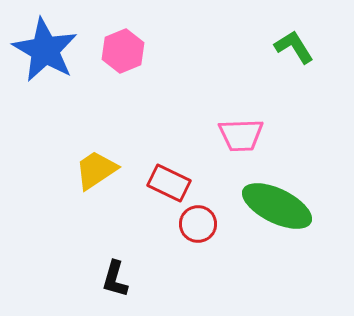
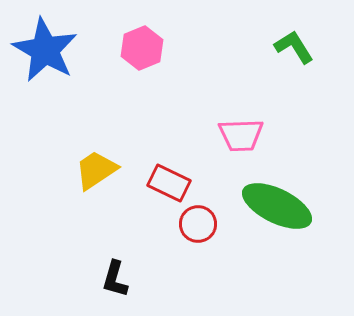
pink hexagon: moved 19 px right, 3 px up
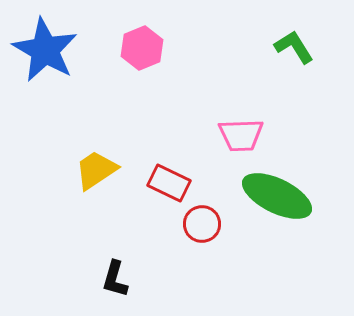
green ellipse: moved 10 px up
red circle: moved 4 px right
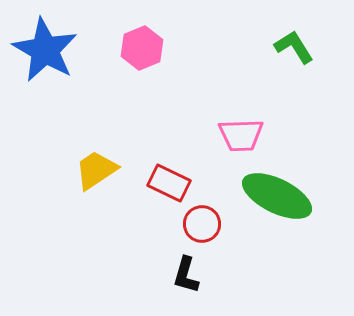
black L-shape: moved 71 px right, 4 px up
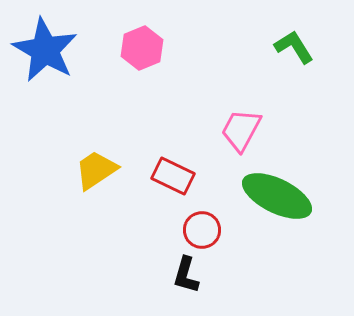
pink trapezoid: moved 5 px up; rotated 120 degrees clockwise
red rectangle: moved 4 px right, 7 px up
red circle: moved 6 px down
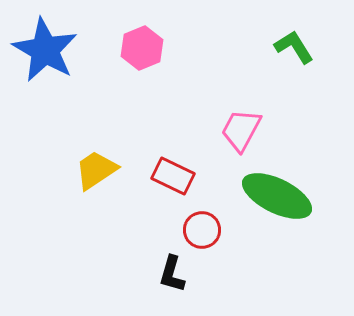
black L-shape: moved 14 px left, 1 px up
